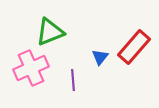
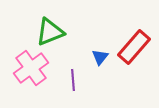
pink cross: rotated 12 degrees counterclockwise
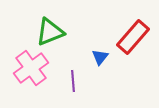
red rectangle: moved 1 px left, 10 px up
purple line: moved 1 px down
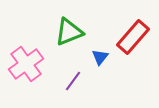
green triangle: moved 19 px right
pink cross: moved 5 px left, 4 px up
purple line: rotated 40 degrees clockwise
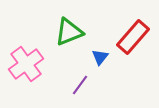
purple line: moved 7 px right, 4 px down
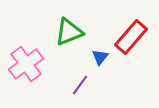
red rectangle: moved 2 px left
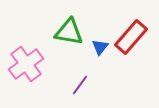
green triangle: rotated 32 degrees clockwise
blue triangle: moved 10 px up
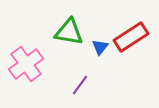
red rectangle: rotated 16 degrees clockwise
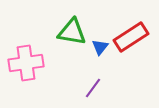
green triangle: moved 3 px right
pink cross: moved 1 px up; rotated 28 degrees clockwise
purple line: moved 13 px right, 3 px down
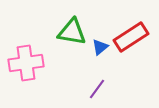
blue triangle: rotated 12 degrees clockwise
purple line: moved 4 px right, 1 px down
